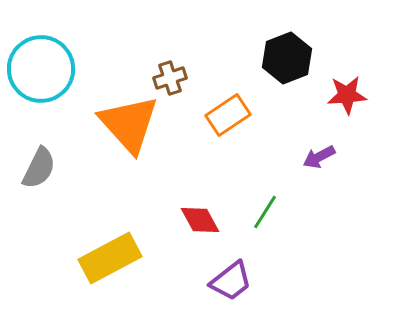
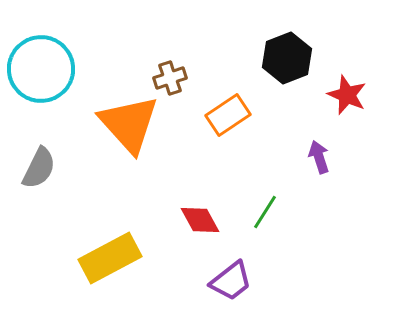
red star: rotated 27 degrees clockwise
purple arrow: rotated 100 degrees clockwise
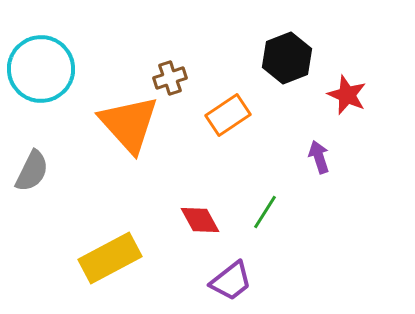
gray semicircle: moved 7 px left, 3 px down
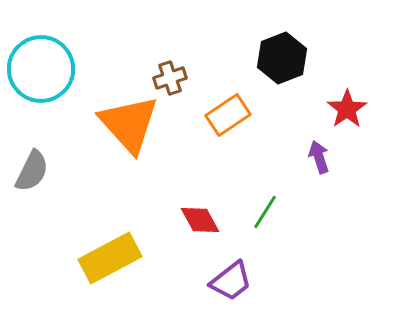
black hexagon: moved 5 px left
red star: moved 14 px down; rotated 15 degrees clockwise
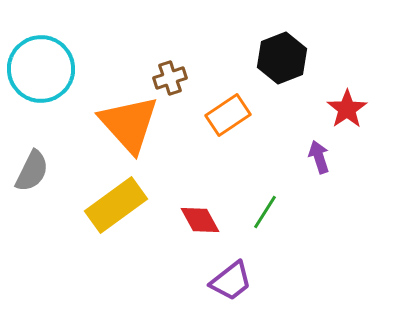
yellow rectangle: moved 6 px right, 53 px up; rotated 8 degrees counterclockwise
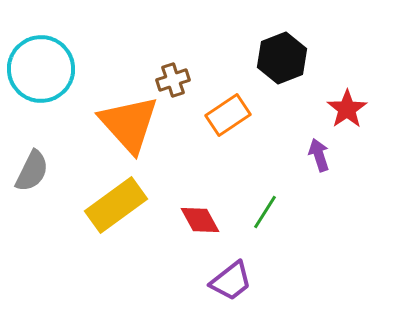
brown cross: moved 3 px right, 2 px down
purple arrow: moved 2 px up
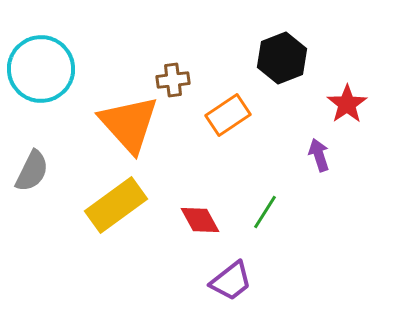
brown cross: rotated 12 degrees clockwise
red star: moved 5 px up
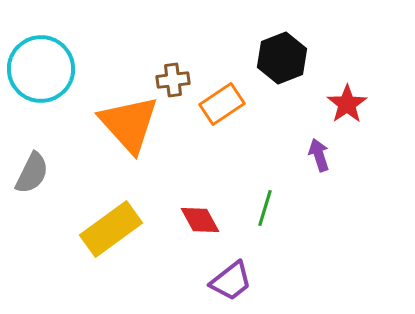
orange rectangle: moved 6 px left, 11 px up
gray semicircle: moved 2 px down
yellow rectangle: moved 5 px left, 24 px down
green line: moved 4 px up; rotated 15 degrees counterclockwise
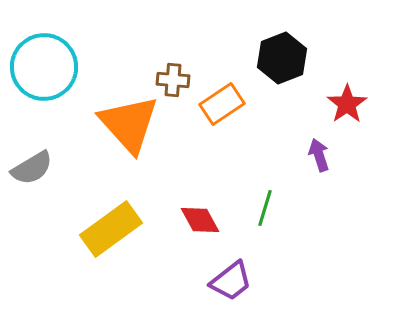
cyan circle: moved 3 px right, 2 px up
brown cross: rotated 12 degrees clockwise
gray semicircle: moved 5 px up; rotated 33 degrees clockwise
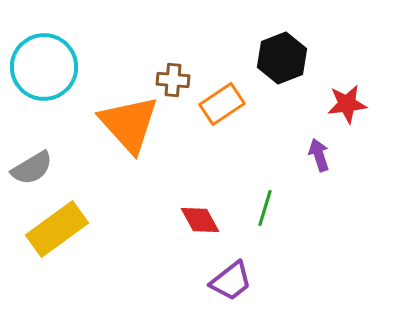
red star: rotated 27 degrees clockwise
yellow rectangle: moved 54 px left
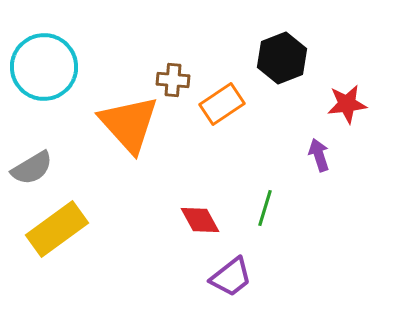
purple trapezoid: moved 4 px up
